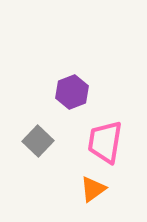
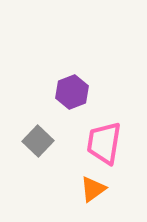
pink trapezoid: moved 1 px left, 1 px down
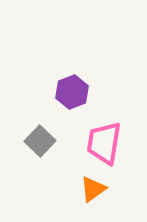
gray square: moved 2 px right
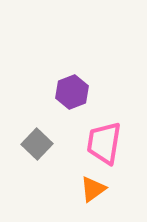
gray square: moved 3 px left, 3 px down
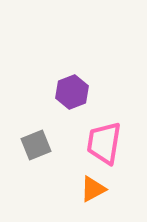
gray square: moved 1 px left, 1 px down; rotated 24 degrees clockwise
orange triangle: rotated 8 degrees clockwise
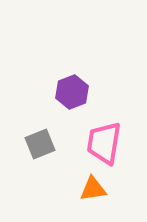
gray square: moved 4 px right, 1 px up
orange triangle: rotated 20 degrees clockwise
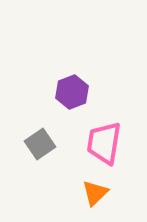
gray square: rotated 12 degrees counterclockwise
orange triangle: moved 2 px right, 4 px down; rotated 36 degrees counterclockwise
